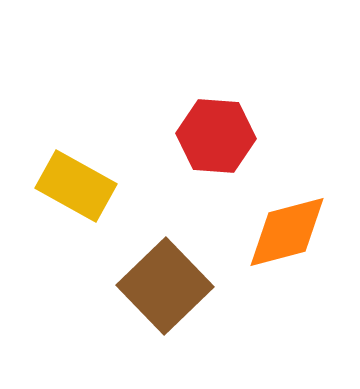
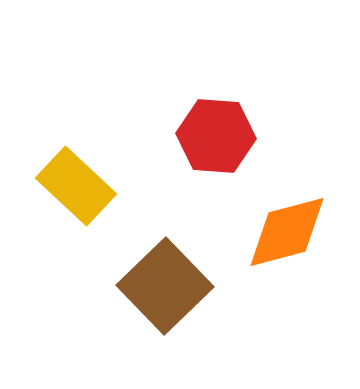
yellow rectangle: rotated 14 degrees clockwise
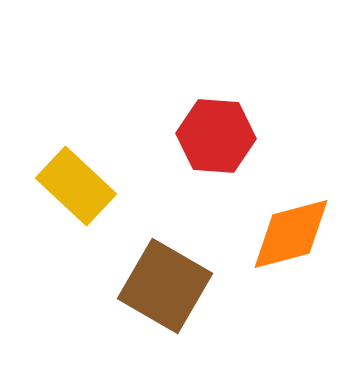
orange diamond: moved 4 px right, 2 px down
brown square: rotated 16 degrees counterclockwise
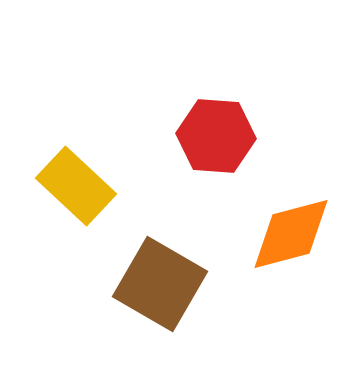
brown square: moved 5 px left, 2 px up
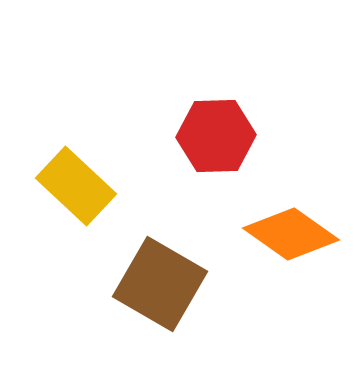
red hexagon: rotated 6 degrees counterclockwise
orange diamond: rotated 50 degrees clockwise
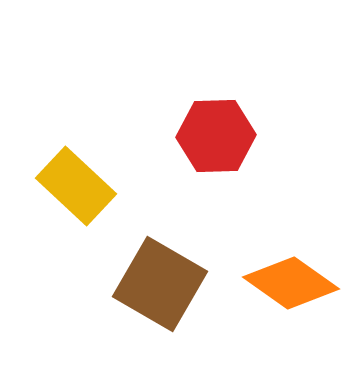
orange diamond: moved 49 px down
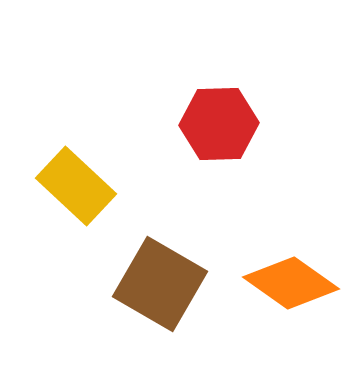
red hexagon: moved 3 px right, 12 px up
